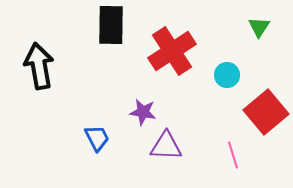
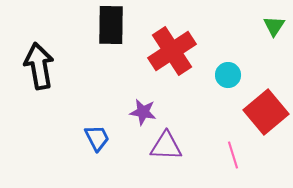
green triangle: moved 15 px right, 1 px up
cyan circle: moved 1 px right
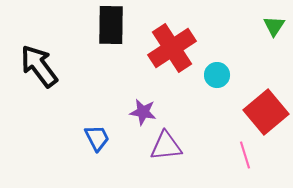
red cross: moved 3 px up
black arrow: rotated 27 degrees counterclockwise
cyan circle: moved 11 px left
purple triangle: rotated 8 degrees counterclockwise
pink line: moved 12 px right
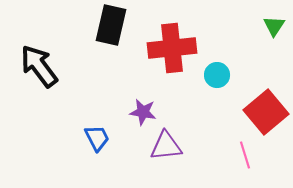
black rectangle: rotated 12 degrees clockwise
red cross: rotated 27 degrees clockwise
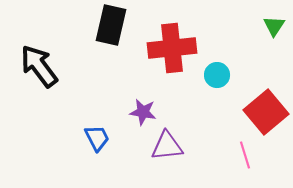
purple triangle: moved 1 px right
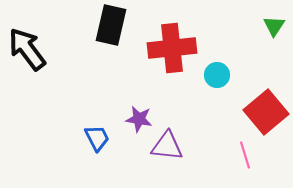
black arrow: moved 12 px left, 17 px up
purple star: moved 4 px left, 7 px down
purple triangle: rotated 12 degrees clockwise
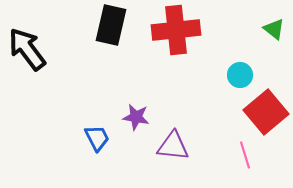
green triangle: moved 3 px down; rotated 25 degrees counterclockwise
red cross: moved 4 px right, 18 px up
cyan circle: moved 23 px right
purple star: moved 3 px left, 2 px up
purple triangle: moved 6 px right
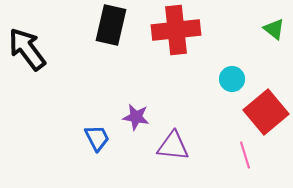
cyan circle: moved 8 px left, 4 px down
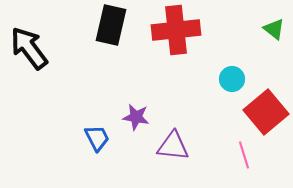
black arrow: moved 2 px right, 1 px up
pink line: moved 1 px left
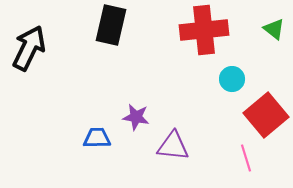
red cross: moved 28 px right
black arrow: rotated 63 degrees clockwise
red square: moved 3 px down
blue trapezoid: rotated 64 degrees counterclockwise
pink line: moved 2 px right, 3 px down
